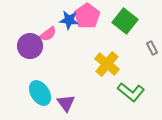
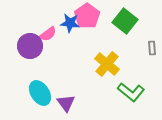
blue star: moved 1 px right, 3 px down
gray rectangle: rotated 24 degrees clockwise
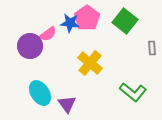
pink pentagon: moved 2 px down
yellow cross: moved 17 px left, 1 px up
green L-shape: moved 2 px right
purple triangle: moved 1 px right, 1 px down
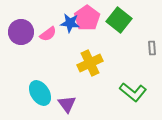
green square: moved 6 px left, 1 px up
purple circle: moved 9 px left, 14 px up
yellow cross: rotated 25 degrees clockwise
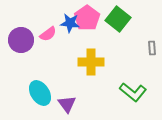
green square: moved 1 px left, 1 px up
purple circle: moved 8 px down
yellow cross: moved 1 px right, 1 px up; rotated 25 degrees clockwise
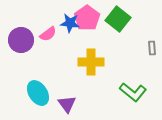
cyan ellipse: moved 2 px left
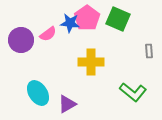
green square: rotated 15 degrees counterclockwise
gray rectangle: moved 3 px left, 3 px down
purple triangle: rotated 36 degrees clockwise
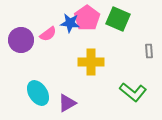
purple triangle: moved 1 px up
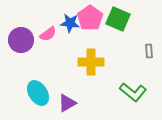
pink pentagon: moved 3 px right
